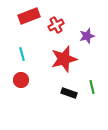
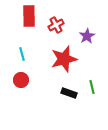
red rectangle: rotated 70 degrees counterclockwise
purple star: rotated 14 degrees counterclockwise
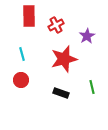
black rectangle: moved 8 px left
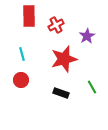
green line: rotated 16 degrees counterclockwise
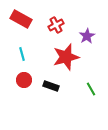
red rectangle: moved 8 px left, 3 px down; rotated 60 degrees counterclockwise
red star: moved 2 px right, 2 px up
red circle: moved 3 px right
green line: moved 1 px left, 2 px down
black rectangle: moved 10 px left, 7 px up
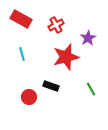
purple star: moved 1 px right, 2 px down
red circle: moved 5 px right, 17 px down
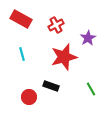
red star: moved 2 px left
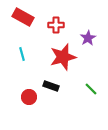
red rectangle: moved 2 px right, 2 px up
red cross: rotated 28 degrees clockwise
red star: moved 1 px left
green line: rotated 16 degrees counterclockwise
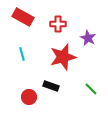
red cross: moved 2 px right, 1 px up
purple star: rotated 14 degrees counterclockwise
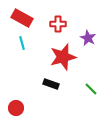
red rectangle: moved 1 px left, 1 px down
cyan line: moved 11 px up
black rectangle: moved 2 px up
red circle: moved 13 px left, 11 px down
